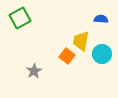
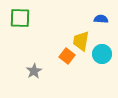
green square: rotated 30 degrees clockwise
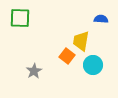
cyan circle: moved 9 px left, 11 px down
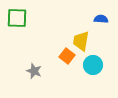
green square: moved 3 px left
gray star: rotated 21 degrees counterclockwise
